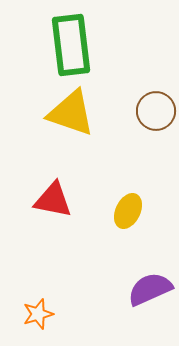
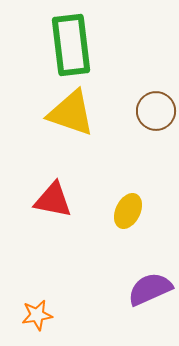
orange star: moved 1 px left, 1 px down; rotated 8 degrees clockwise
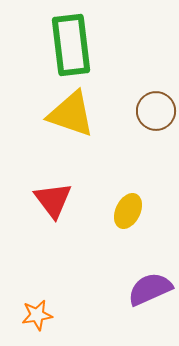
yellow triangle: moved 1 px down
red triangle: rotated 42 degrees clockwise
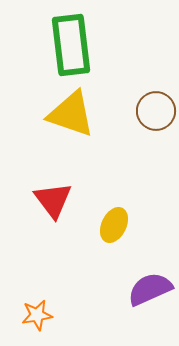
yellow ellipse: moved 14 px left, 14 px down
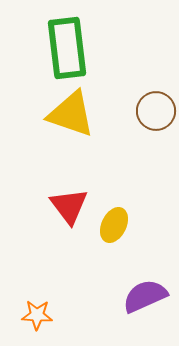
green rectangle: moved 4 px left, 3 px down
red triangle: moved 16 px right, 6 px down
purple semicircle: moved 5 px left, 7 px down
orange star: rotated 12 degrees clockwise
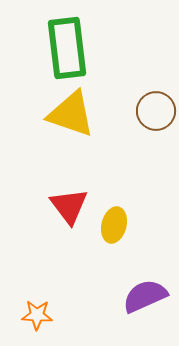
yellow ellipse: rotated 12 degrees counterclockwise
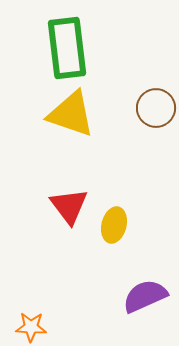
brown circle: moved 3 px up
orange star: moved 6 px left, 12 px down
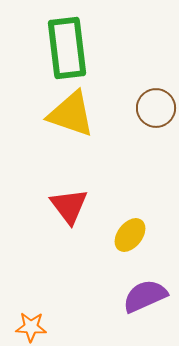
yellow ellipse: moved 16 px right, 10 px down; rotated 24 degrees clockwise
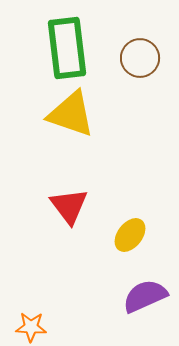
brown circle: moved 16 px left, 50 px up
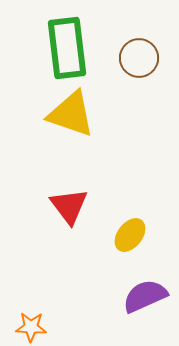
brown circle: moved 1 px left
